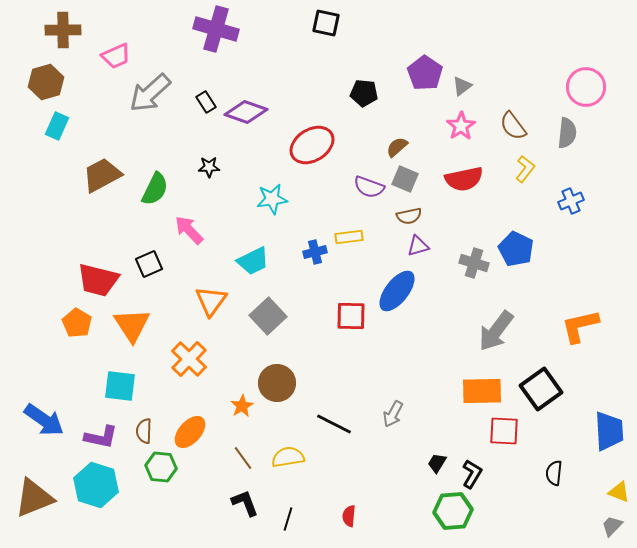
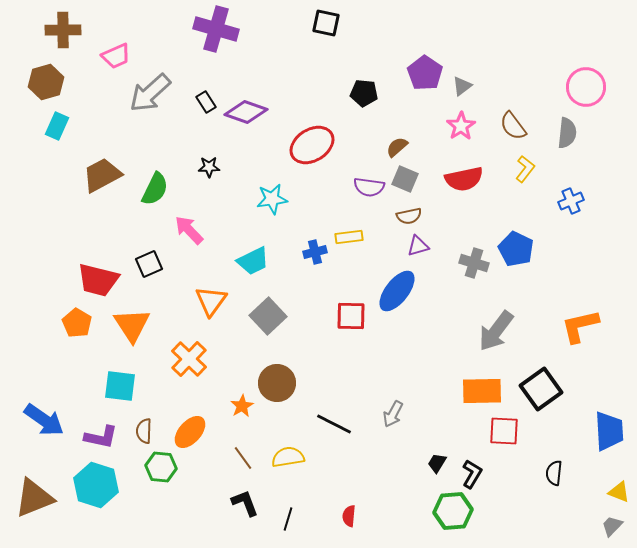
purple semicircle at (369, 187): rotated 12 degrees counterclockwise
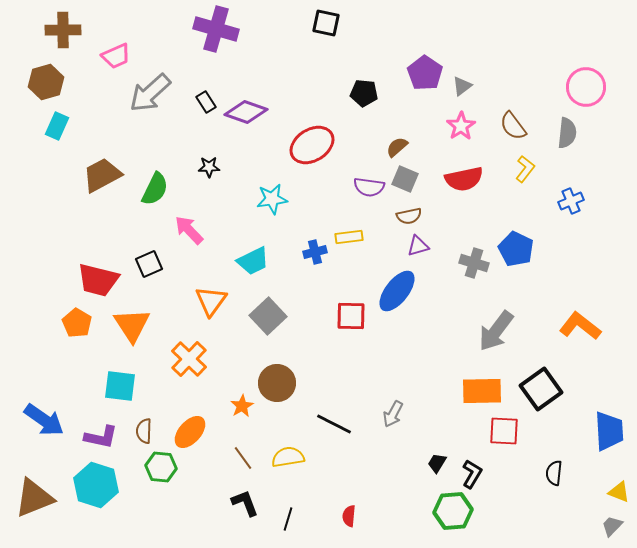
orange L-shape at (580, 326): rotated 51 degrees clockwise
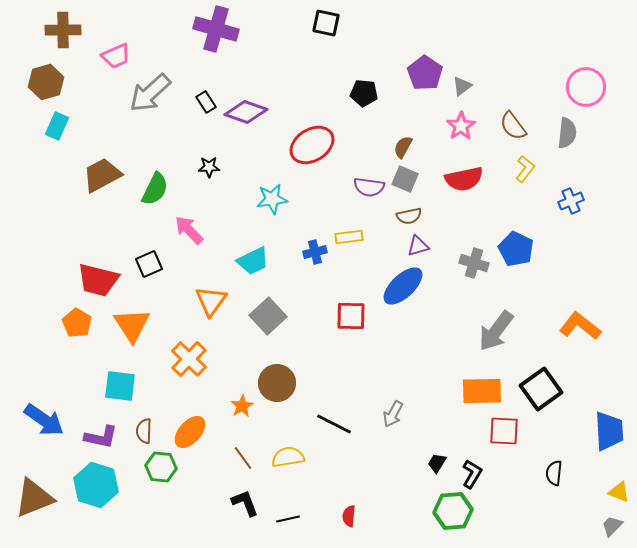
brown semicircle at (397, 147): moved 6 px right; rotated 20 degrees counterclockwise
blue ellipse at (397, 291): moved 6 px right, 5 px up; rotated 9 degrees clockwise
black line at (288, 519): rotated 60 degrees clockwise
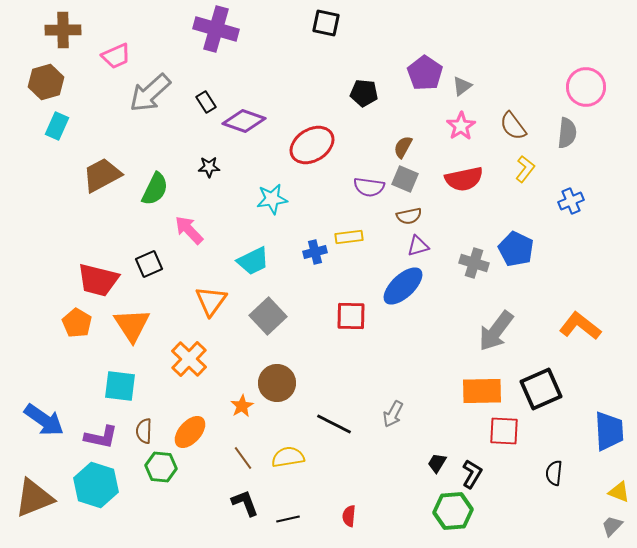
purple diamond at (246, 112): moved 2 px left, 9 px down
black square at (541, 389): rotated 12 degrees clockwise
